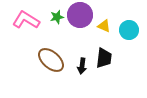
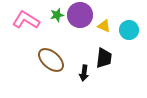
green star: moved 2 px up
black arrow: moved 2 px right, 7 px down
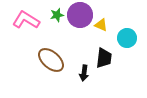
yellow triangle: moved 3 px left, 1 px up
cyan circle: moved 2 px left, 8 px down
